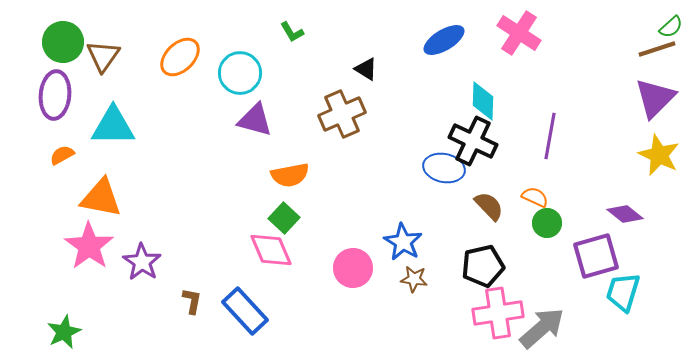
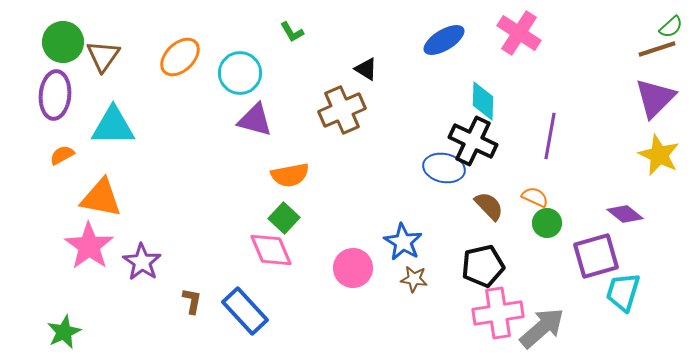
brown cross at (342, 114): moved 4 px up
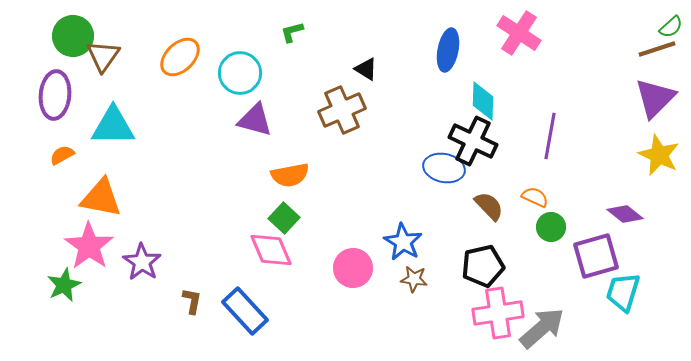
green L-shape at (292, 32): rotated 105 degrees clockwise
blue ellipse at (444, 40): moved 4 px right, 10 px down; rotated 48 degrees counterclockwise
green circle at (63, 42): moved 10 px right, 6 px up
green circle at (547, 223): moved 4 px right, 4 px down
green star at (64, 332): moved 47 px up
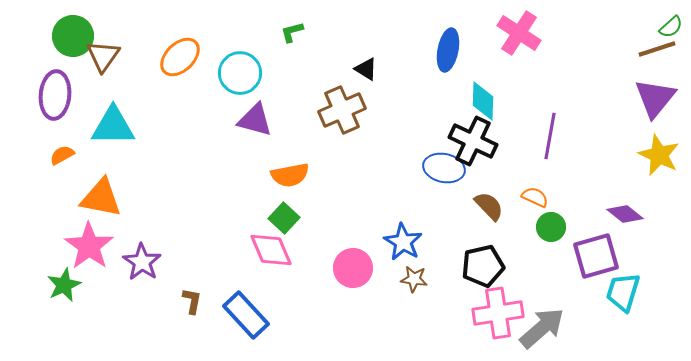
purple triangle at (655, 98): rotated 6 degrees counterclockwise
blue rectangle at (245, 311): moved 1 px right, 4 px down
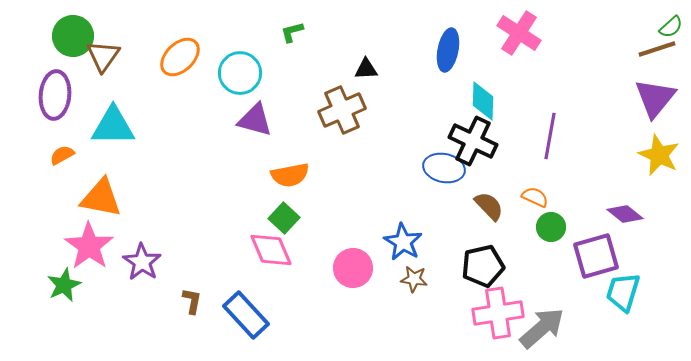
black triangle at (366, 69): rotated 35 degrees counterclockwise
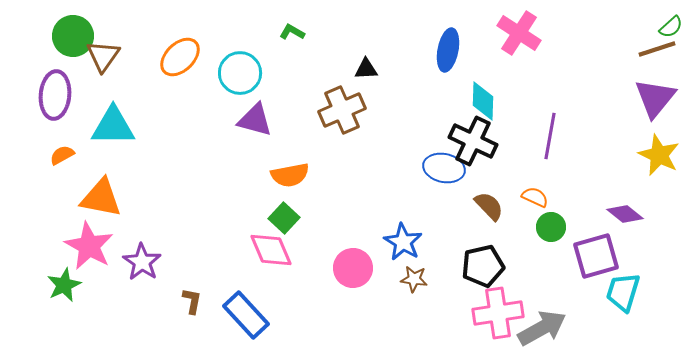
green L-shape at (292, 32): rotated 45 degrees clockwise
pink star at (89, 246): rotated 6 degrees counterclockwise
gray arrow at (542, 328): rotated 12 degrees clockwise
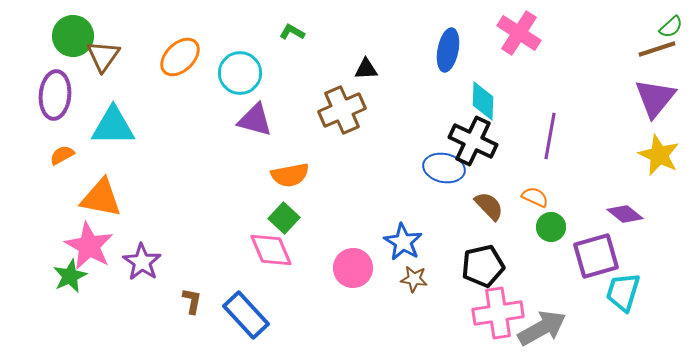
green star at (64, 285): moved 6 px right, 9 px up
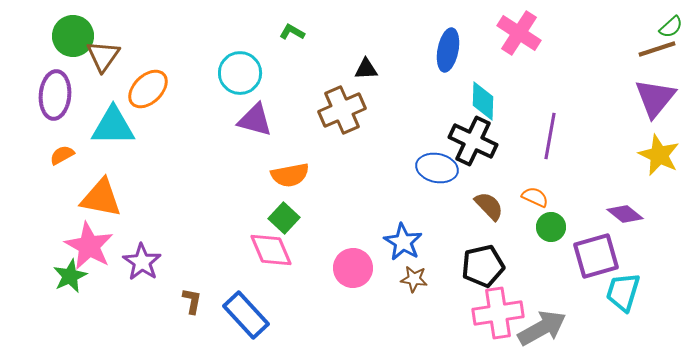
orange ellipse at (180, 57): moved 32 px left, 32 px down
blue ellipse at (444, 168): moved 7 px left
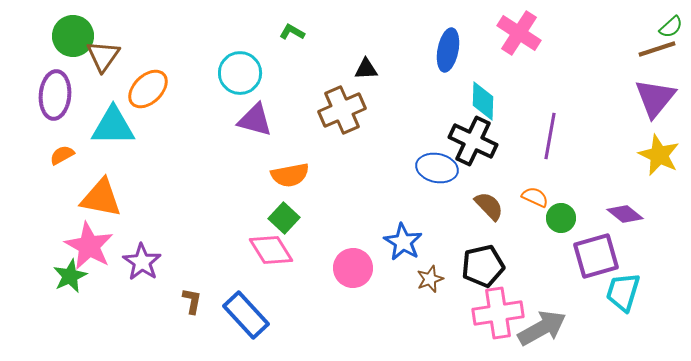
green circle at (551, 227): moved 10 px right, 9 px up
pink diamond at (271, 250): rotated 9 degrees counterclockwise
brown star at (414, 279): moved 16 px right; rotated 28 degrees counterclockwise
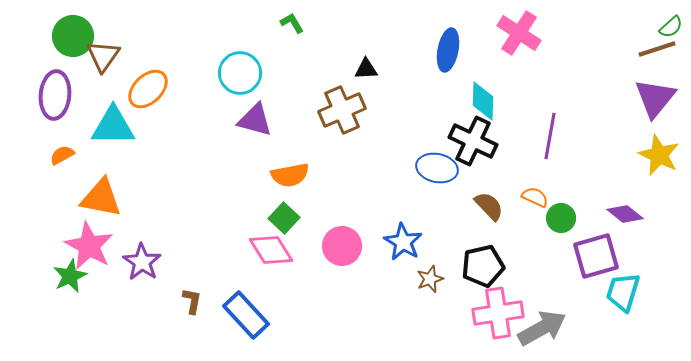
green L-shape at (292, 32): moved 9 px up; rotated 30 degrees clockwise
pink circle at (353, 268): moved 11 px left, 22 px up
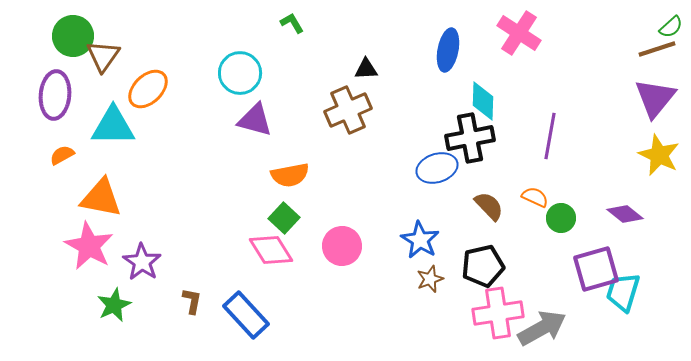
brown cross at (342, 110): moved 6 px right
black cross at (473, 141): moved 3 px left, 3 px up; rotated 36 degrees counterclockwise
blue ellipse at (437, 168): rotated 30 degrees counterclockwise
blue star at (403, 242): moved 17 px right, 2 px up
purple square at (596, 256): moved 13 px down
green star at (70, 276): moved 44 px right, 29 px down
